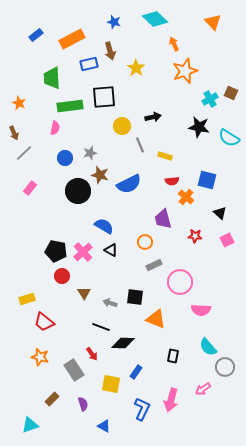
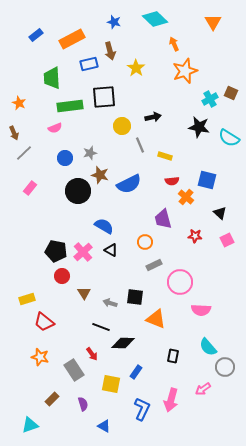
orange triangle at (213, 22): rotated 12 degrees clockwise
pink semicircle at (55, 128): rotated 56 degrees clockwise
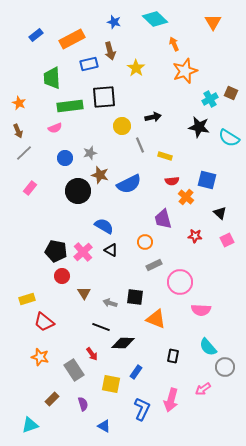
brown arrow at (14, 133): moved 4 px right, 2 px up
